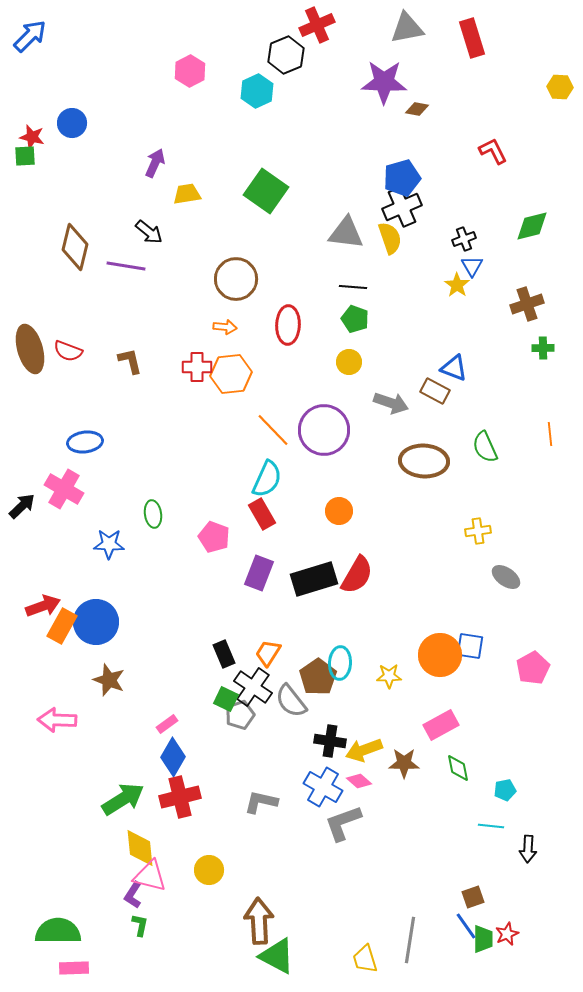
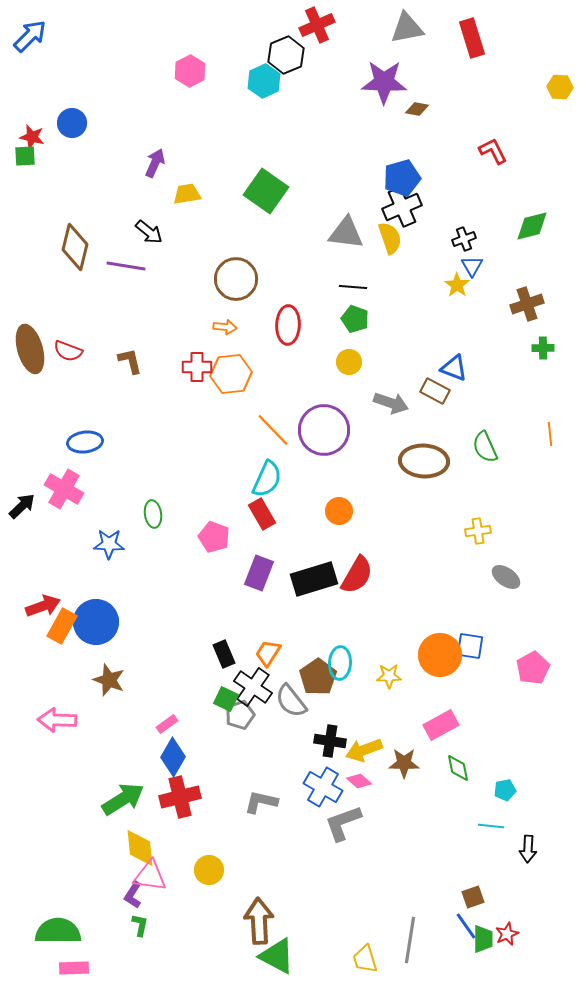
cyan hexagon at (257, 91): moved 7 px right, 10 px up
pink triangle at (150, 876): rotated 6 degrees counterclockwise
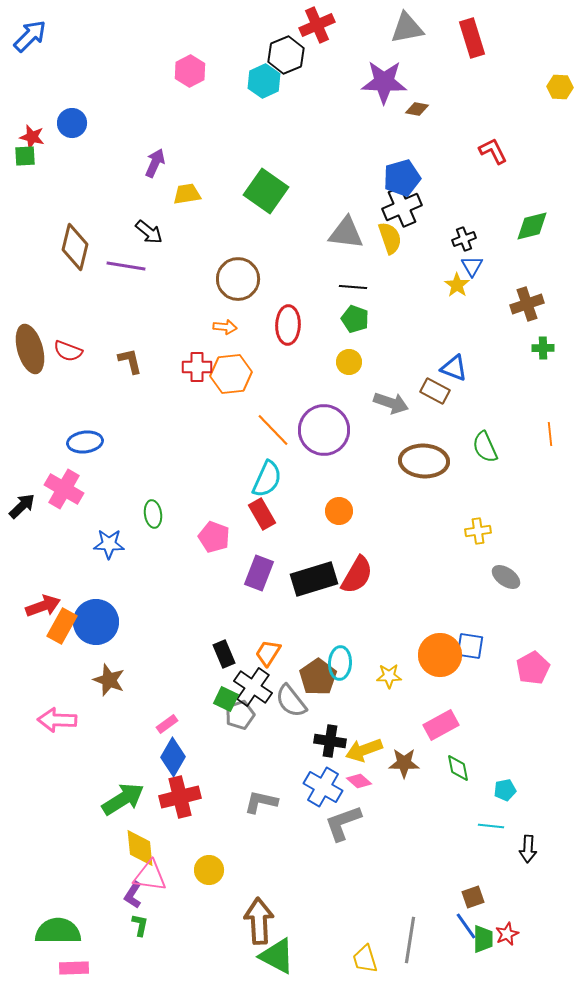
brown circle at (236, 279): moved 2 px right
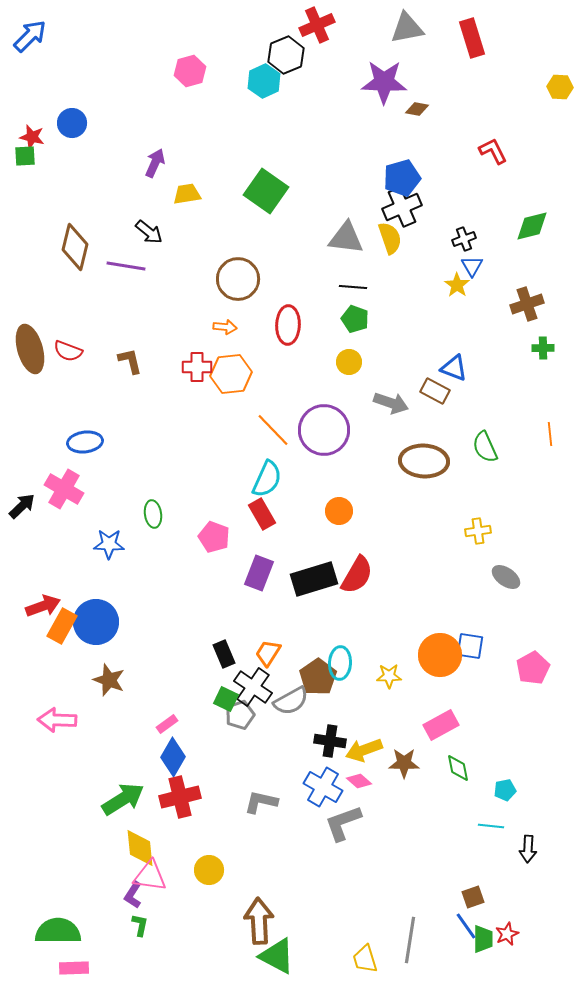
pink hexagon at (190, 71): rotated 12 degrees clockwise
gray triangle at (346, 233): moved 5 px down
gray semicircle at (291, 701): rotated 81 degrees counterclockwise
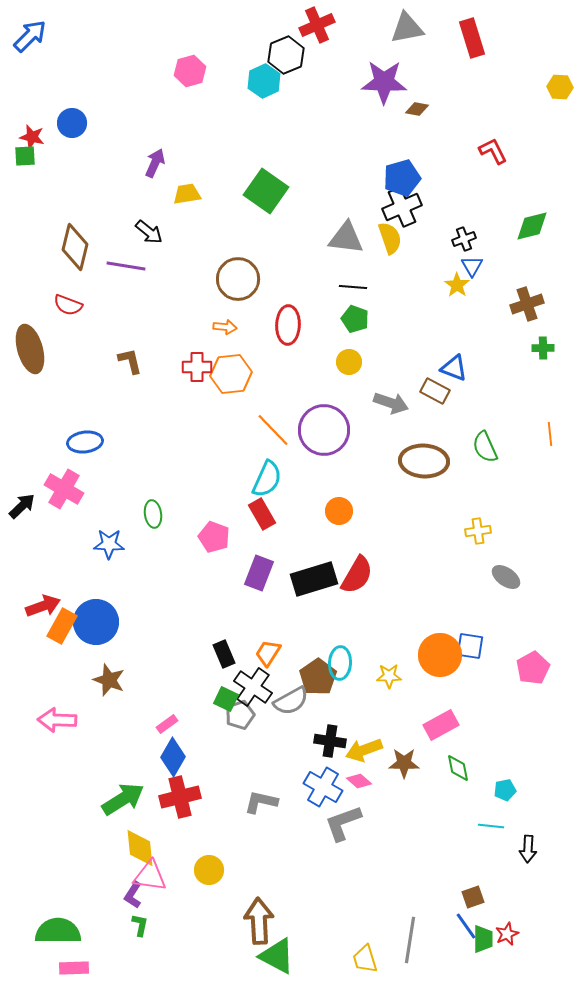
red semicircle at (68, 351): moved 46 px up
